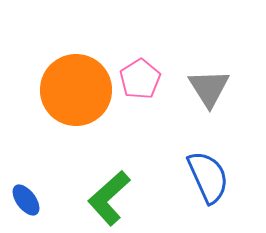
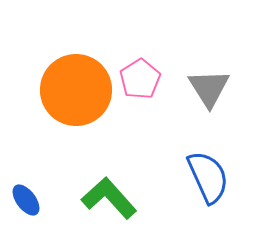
green L-shape: rotated 90 degrees clockwise
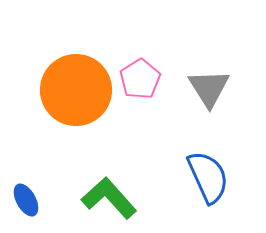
blue ellipse: rotated 8 degrees clockwise
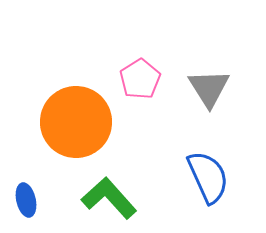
orange circle: moved 32 px down
blue ellipse: rotated 16 degrees clockwise
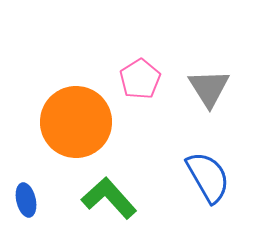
blue semicircle: rotated 6 degrees counterclockwise
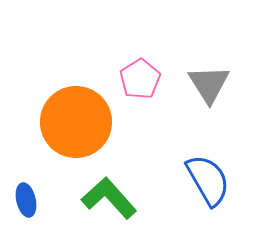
gray triangle: moved 4 px up
blue semicircle: moved 3 px down
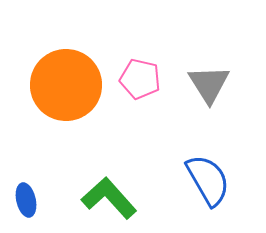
pink pentagon: rotated 27 degrees counterclockwise
orange circle: moved 10 px left, 37 px up
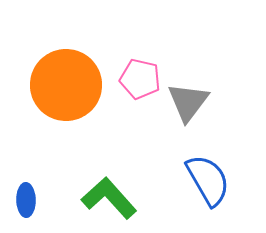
gray triangle: moved 21 px left, 18 px down; rotated 9 degrees clockwise
blue ellipse: rotated 12 degrees clockwise
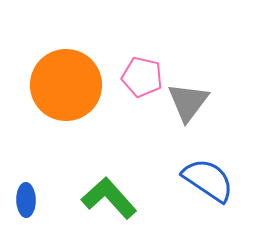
pink pentagon: moved 2 px right, 2 px up
blue semicircle: rotated 26 degrees counterclockwise
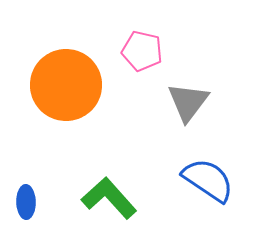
pink pentagon: moved 26 px up
blue ellipse: moved 2 px down
